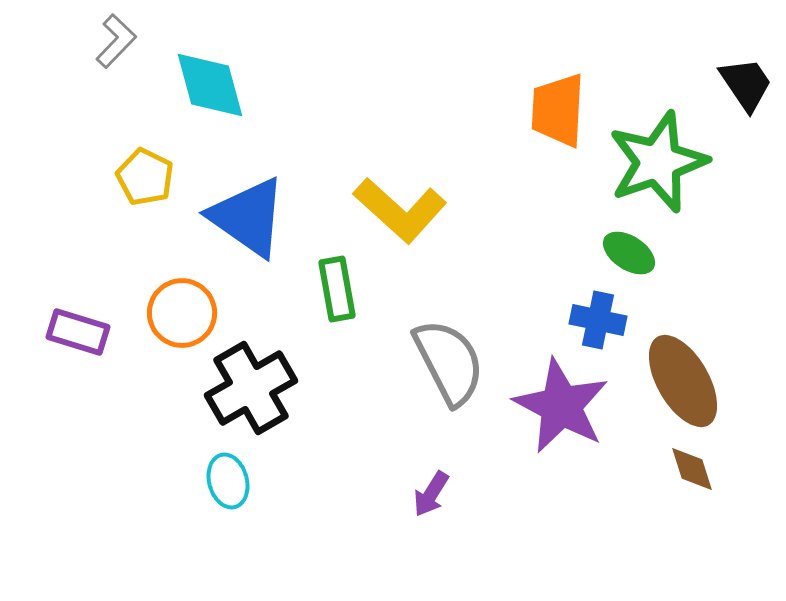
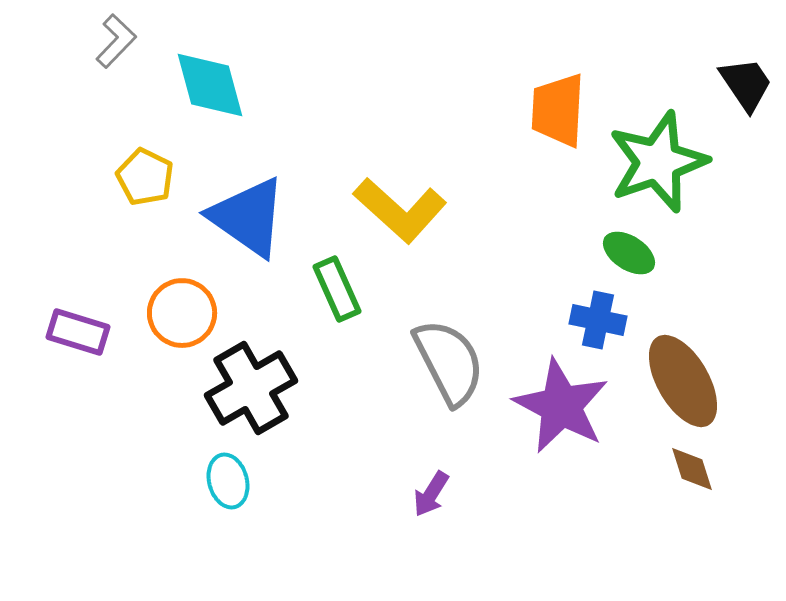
green rectangle: rotated 14 degrees counterclockwise
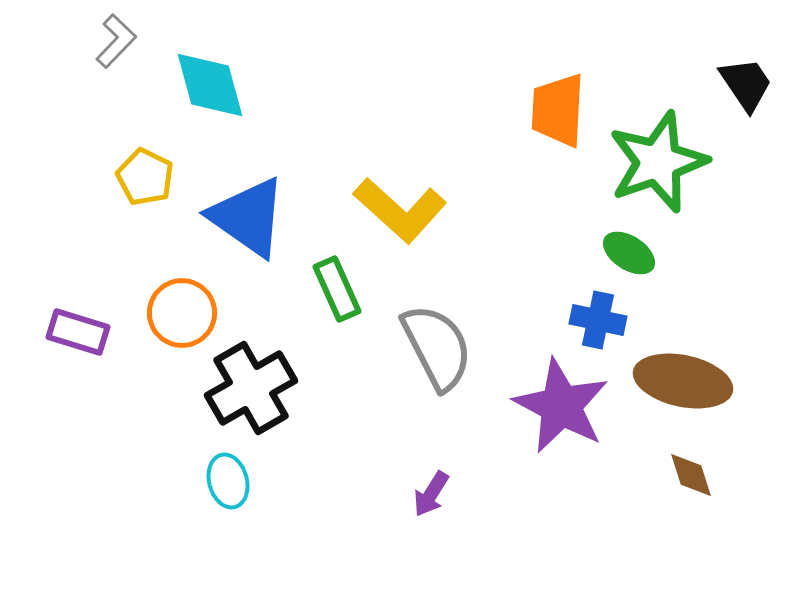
gray semicircle: moved 12 px left, 15 px up
brown ellipse: rotated 48 degrees counterclockwise
brown diamond: moved 1 px left, 6 px down
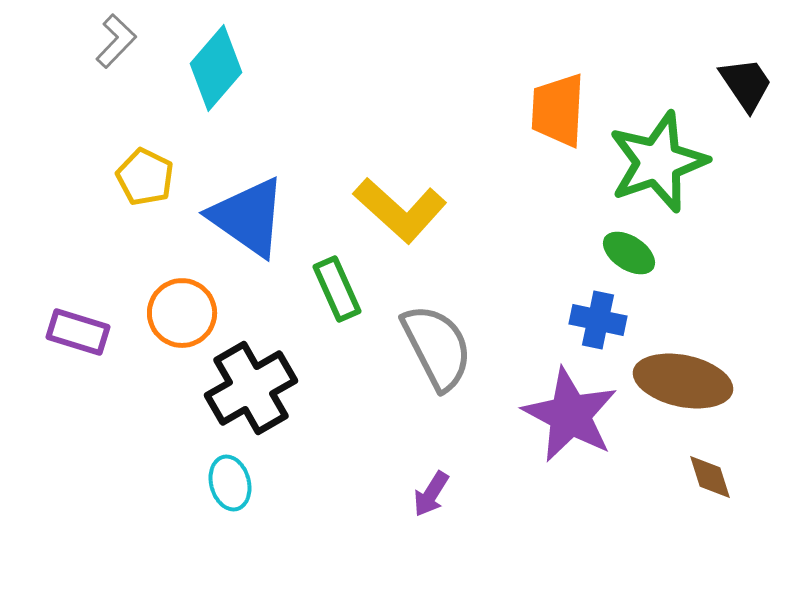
cyan diamond: moved 6 px right, 17 px up; rotated 56 degrees clockwise
purple star: moved 9 px right, 9 px down
brown diamond: moved 19 px right, 2 px down
cyan ellipse: moved 2 px right, 2 px down
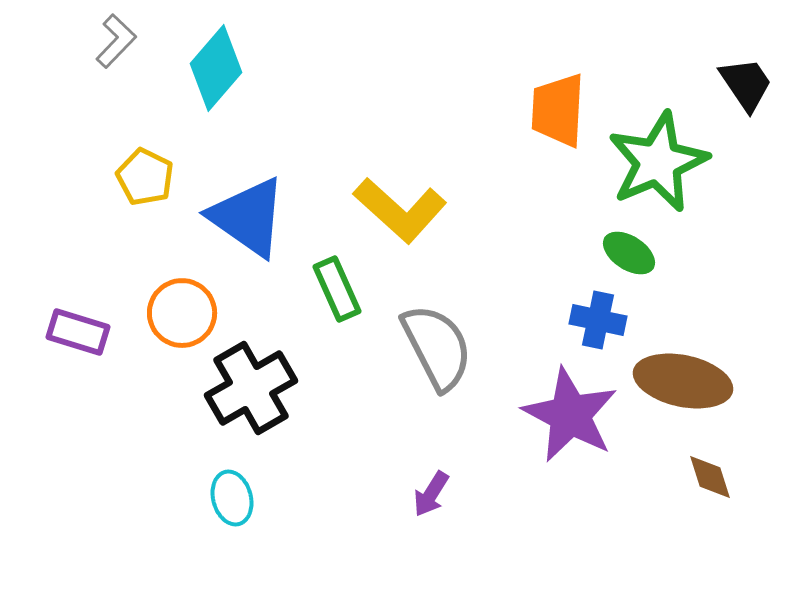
green star: rotated 4 degrees counterclockwise
cyan ellipse: moved 2 px right, 15 px down
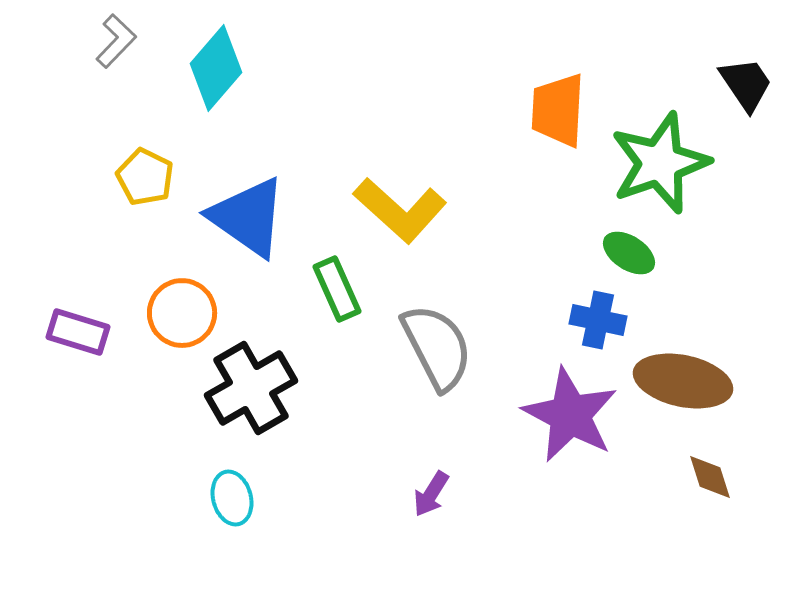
green star: moved 2 px right, 1 px down; rotated 4 degrees clockwise
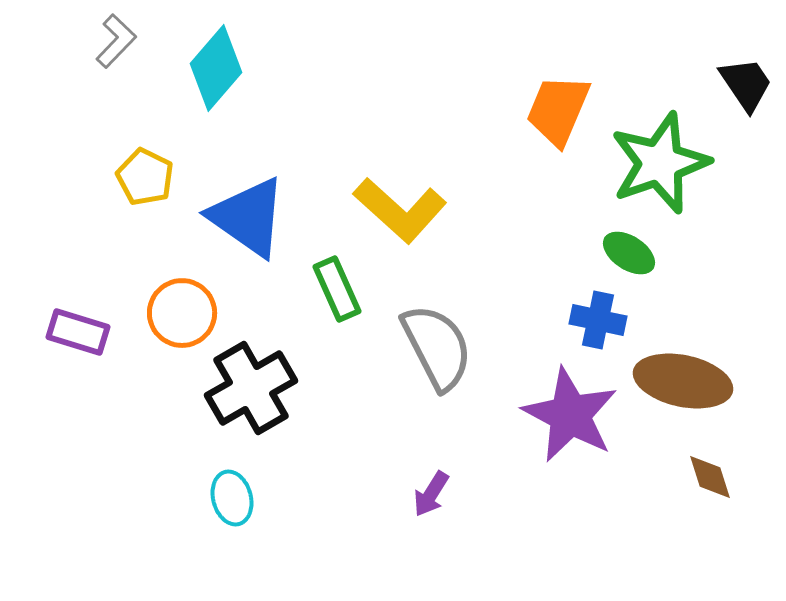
orange trapezoid: rotated 20 degrees clockwise
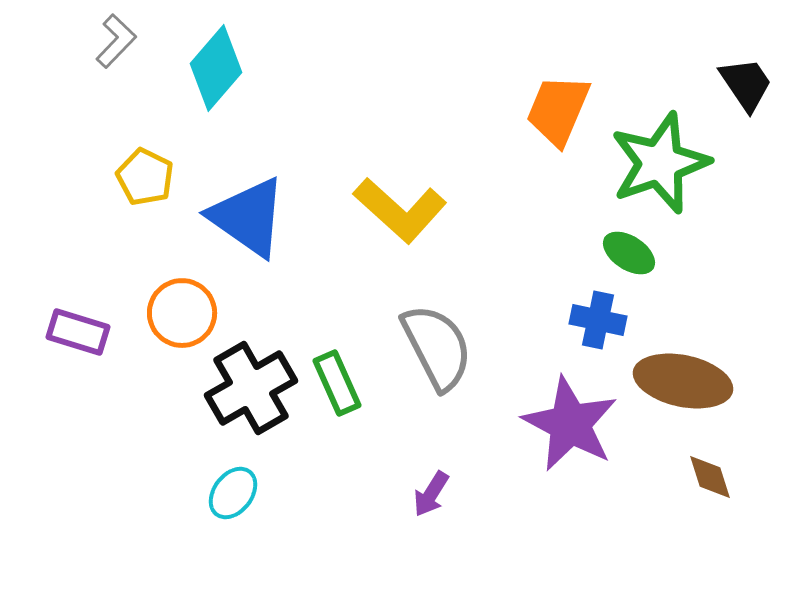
green rectangle: moved 94 px down
purple star: moved 9 px down
cyan ellipse: moved 1 px right, 5 px up; rotated 52 degrees clockwise
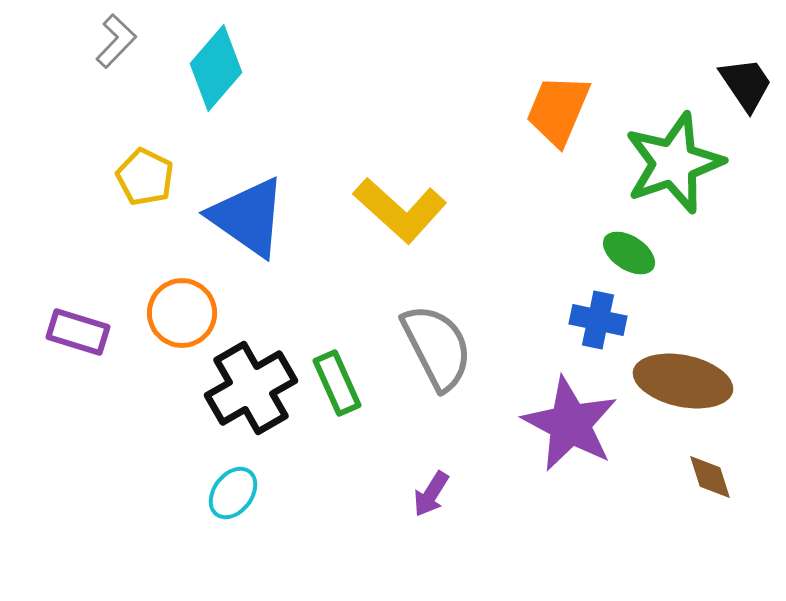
green star: moved 14 px right
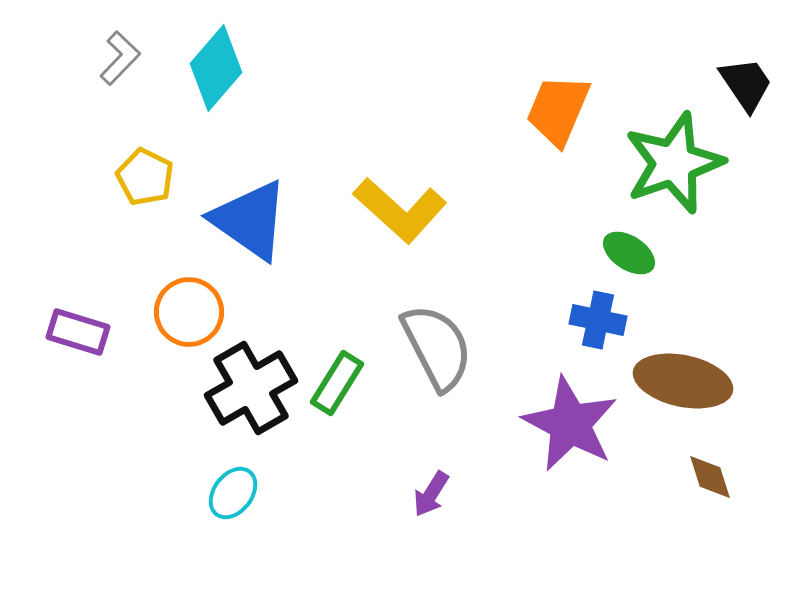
gray L-shape: moved 4 px right, 17 px down
blue triangle: moved 2 px right, 3 px down
orange circle: moved 7 px right, 1 px up
green rectangle: rotated 56 degrees clockwise
